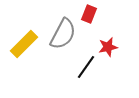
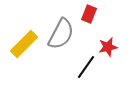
gray semicircle: moved 2 px left
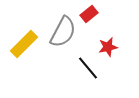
red rectangle: rotated 30 degrees clockwise
gray semicircle: moved 2 px right, 2 px up
black line: moved 2 px right, 1 px down; rotated 75 degrees counterclockwise
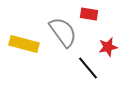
red rectangle: rotated 48 degrees clockwise
gray semicircle: rotated 64 degrees counterclockwise
yellow rectangle: rotated 60 degrees clockwise
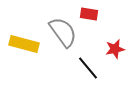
red star: moved 7 px right, 2 px down
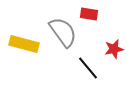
red star: moved 1 px left
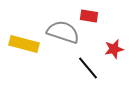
red rectangle: moved 2 px down
gray semicircle: rotated 36 degrees counterclockwise
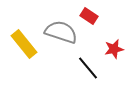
red rectangle: rotated 24 degrees clockwise
gray semicircle: moved 2 px left
yellow rectangle: rotated 36 degrees clockwise
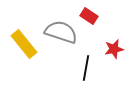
black line: moved 2 px left; rotated 50 degrees clockwise
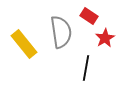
gray semicircle: rotated 64 degrees clockwise
red star: moved 9 px left, 11 px up; rotated 18 degrees counterclockwise
